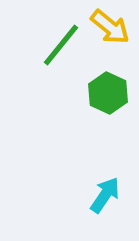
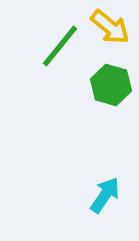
green line: moved 1 px left, 1 px down
green hexagon: moved 3 px right, 8 px up; rotated 9 degrees counterclockwise
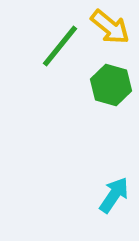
cyan arrow: moved 9 px right
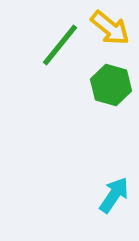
yellow arrow: moved 1 px down
green line: moved 1 px up
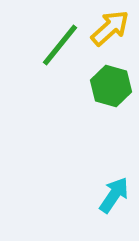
yellow arrow: rotated 81 degrees counterclockwise
green hexagon: moved 1 px down
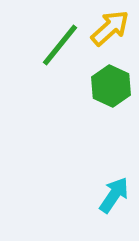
green hexagon: rotated 9 degrees clockwise
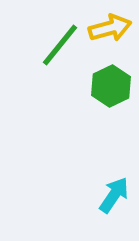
yellow arrow: rotated 27 degrees clockwise
green hexagon: rotated 9 degrees clockwise
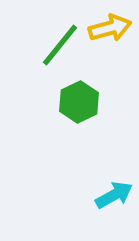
green hexagon: moved 32 px left, 16 px down
cyan arrow: rotated 27 degrees clockwise
